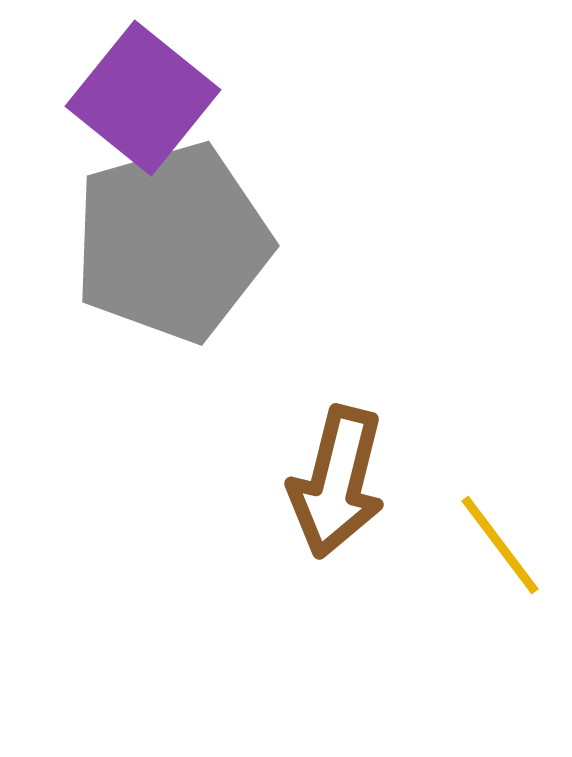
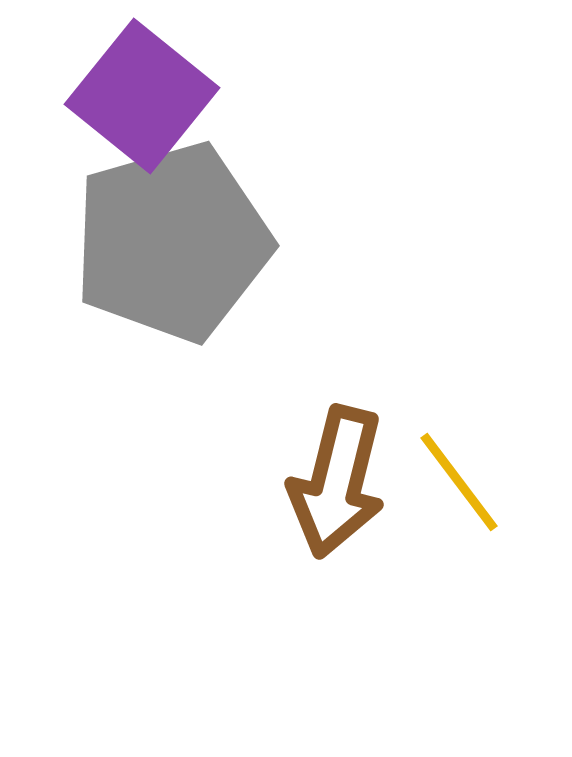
purple square: moved 1 px left, 2 px up
yellow line: moved 41 px left, 63 px up
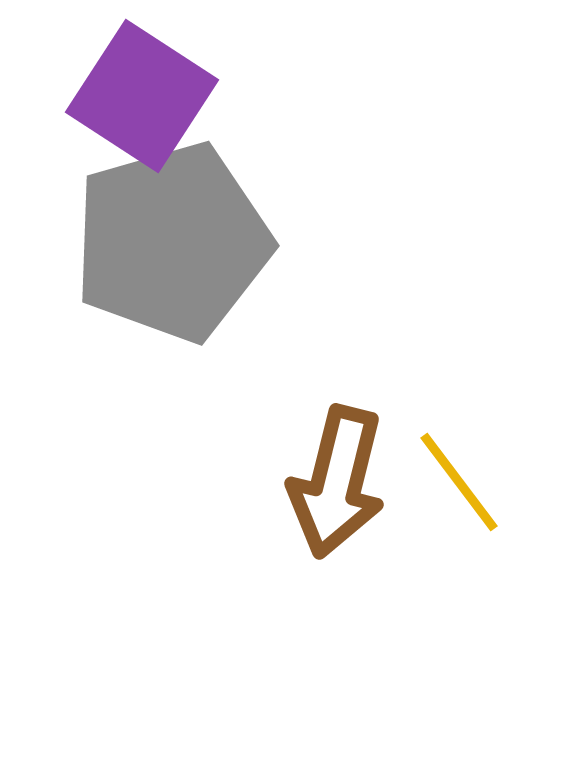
purple square: rotated 6 degrees counterclockwise
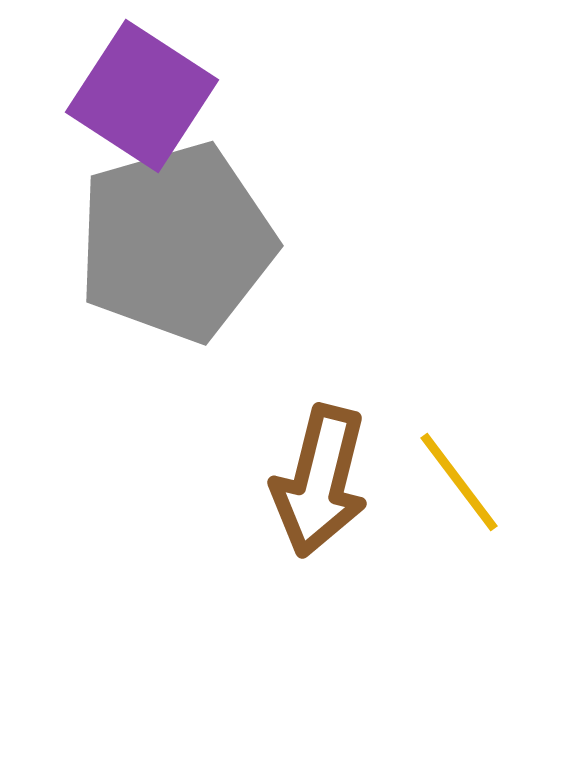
gray pentagon: moved 4 px right
brown arrow: moved 17 px left, 1 px up
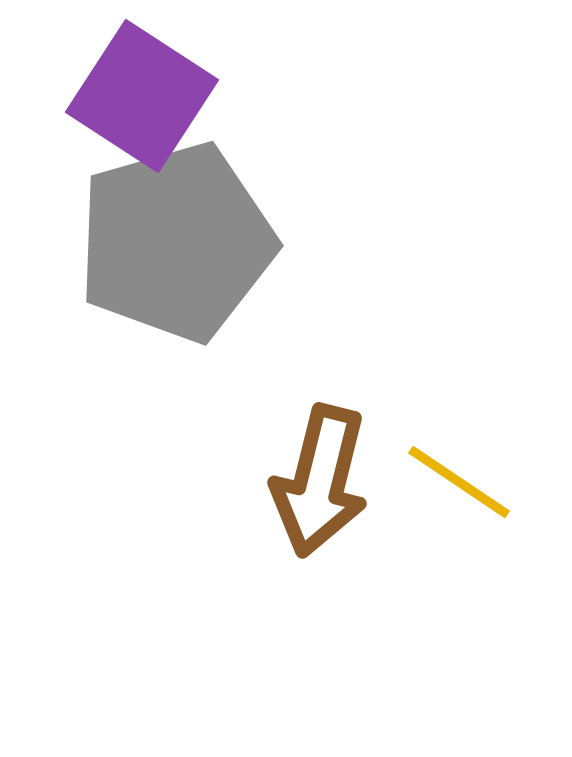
yellow line: rotated 19 degrees counterclockwise
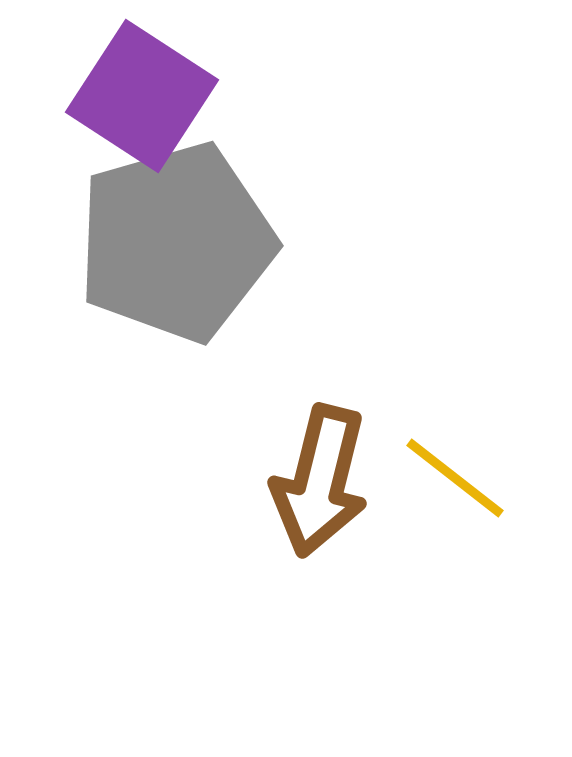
yellow line: moved 4 px left, 4 px up; rotated 4 degrees clockwise
